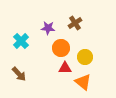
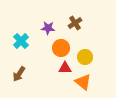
brown arrow: rotated 77 degrees clockwise
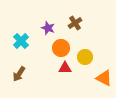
purple star: rotated 16 degrees clockwise
orange triangle: moved 21 px right, 4 px up; rotated 12 degrees counterclockwise
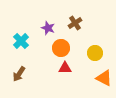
yellow circle: moved 10 px right, 4 px up
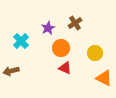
purple star: rotated 24 degrees clockwise
red triangle: rotated 24 degrees clockwise
brown arrow: moved 8 px left, 3 px up; rotated 42 degrees clockwise
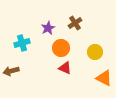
cyan cross: moved 1 px right, 2 px down; rotated 28 degrees clockwise
yellow circle: moved 1 px up
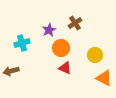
purple star: moved 1 px right, 2 px down
yellow circle: moved 3 px down
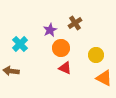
purple star: moved 1 px right
cyan cross: moved 2 px left, 1 px down; rotated 28 degrees counterclockwise
yellow circle: moved 1 px right
brown arrow: rotated 21 degrees clockwise
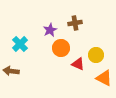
brown cross: rotated 24 degrees clockwise
red triangle: moved 13 px right, 4 px up
